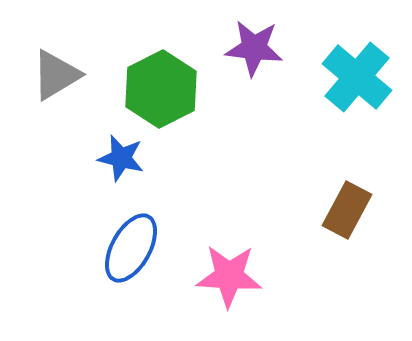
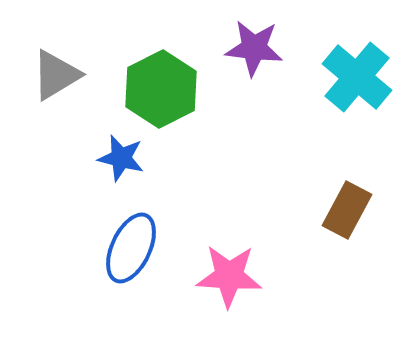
blue ellipse: rotated 4 degrees counterclockwise
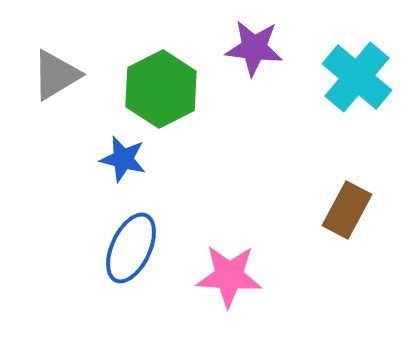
blue star: moved 2 px right, 1 px down
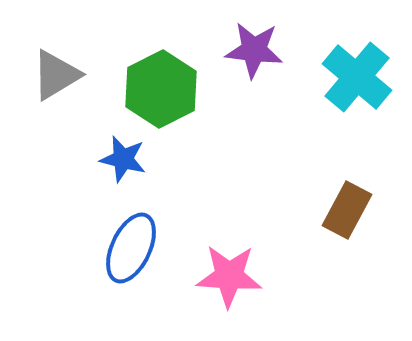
purple star: moved 2 px down
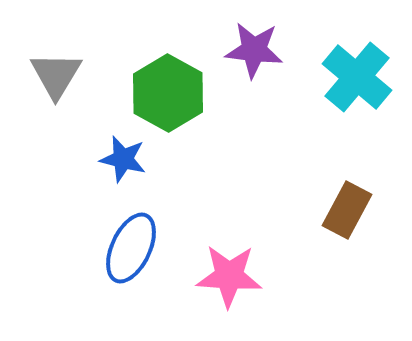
gray triangle: rotated 28 degrees counterclockwise
green hexagon: moved 7 px right, 4 px down; rotated 4 degrees counterclockwise
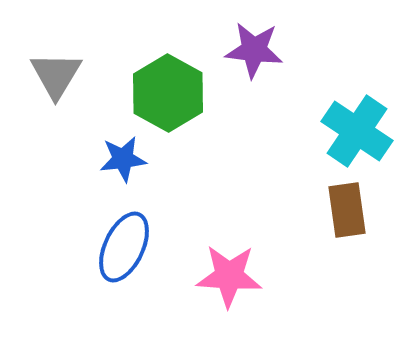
cyan cross: moved 54 px down; rotated 6 degrees counterclockwise
blue star: rotated 21 degrees counterclockwise
brown rectangle: rotated 36 degrees counterclockwise
blue ellipse: moved 7 px left, 1 px up
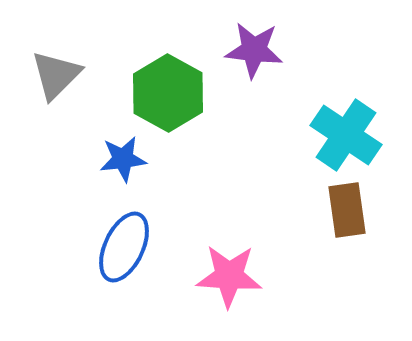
gray triangle: rotated 14 degrees clockwise
cyan cross: moved 11 px left, 4 px down
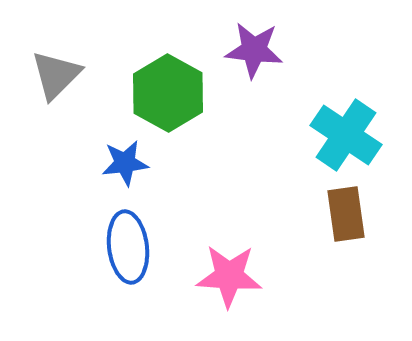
blue star: moved 2 px right, 4 px down
brown rectangle: moved 1 px left, 4 px down
blue ellipse: moved 4 px right; rotated 32 degrees counterclockwise
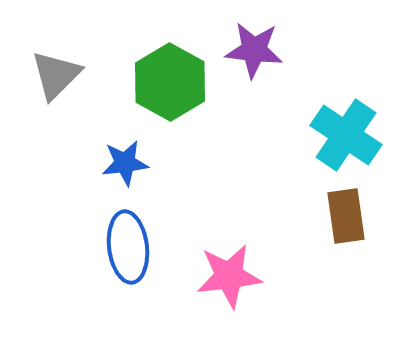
green hexagon: moved 2 px right, 11 px up
brown rectangle: moved 2 px down
pink star: rotated 10 degrees counterclockwise
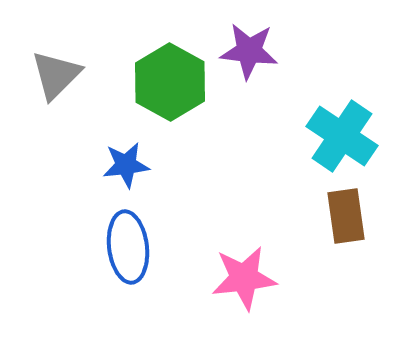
purple star: moved 5 px left, 1 px down
cyan cross: moved 4 px left, 1 px down
blue star: moved 1 px right, 2 px down
pink star: moved 15 px right, 2 px down
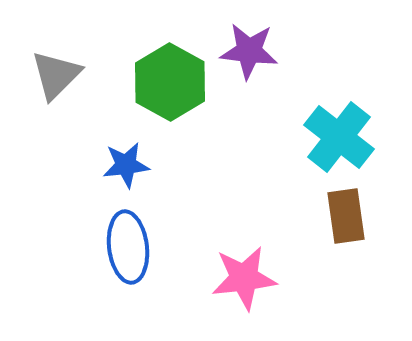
cyan cross: moved 3 px left, 1 px down; rotated 4 degrees clockwise
